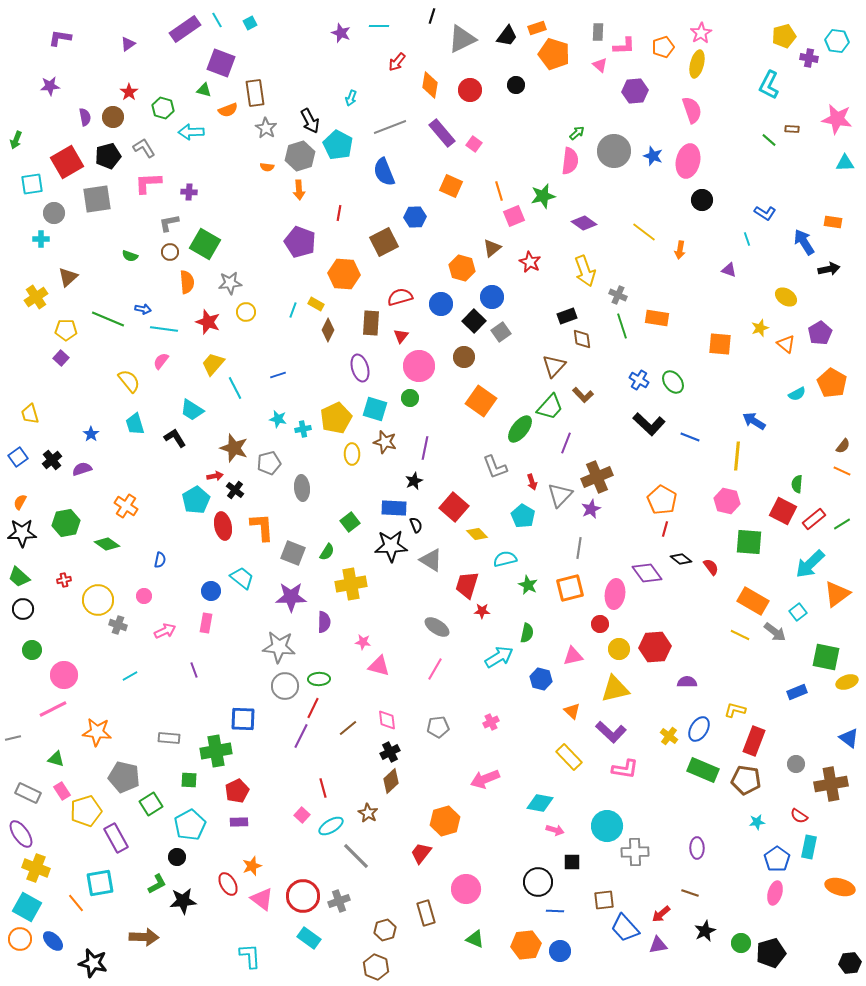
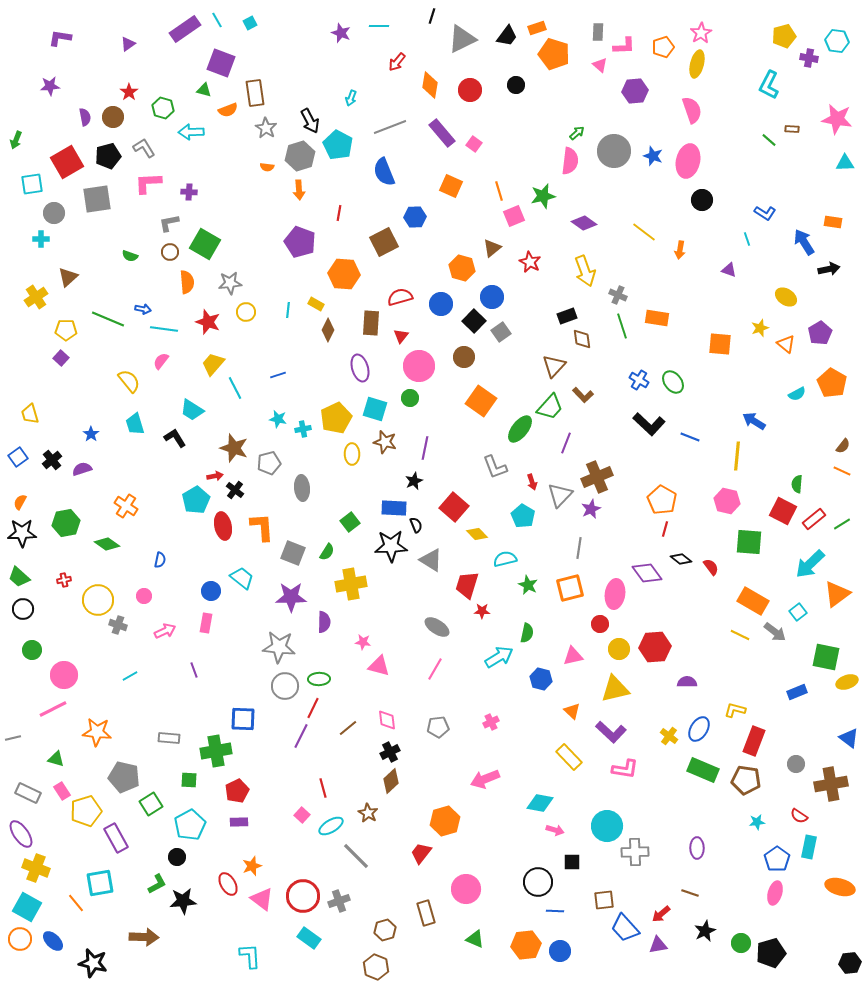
cyan line at (293, 310): moved 5 px left; rotated 14 degrees counterclockwise
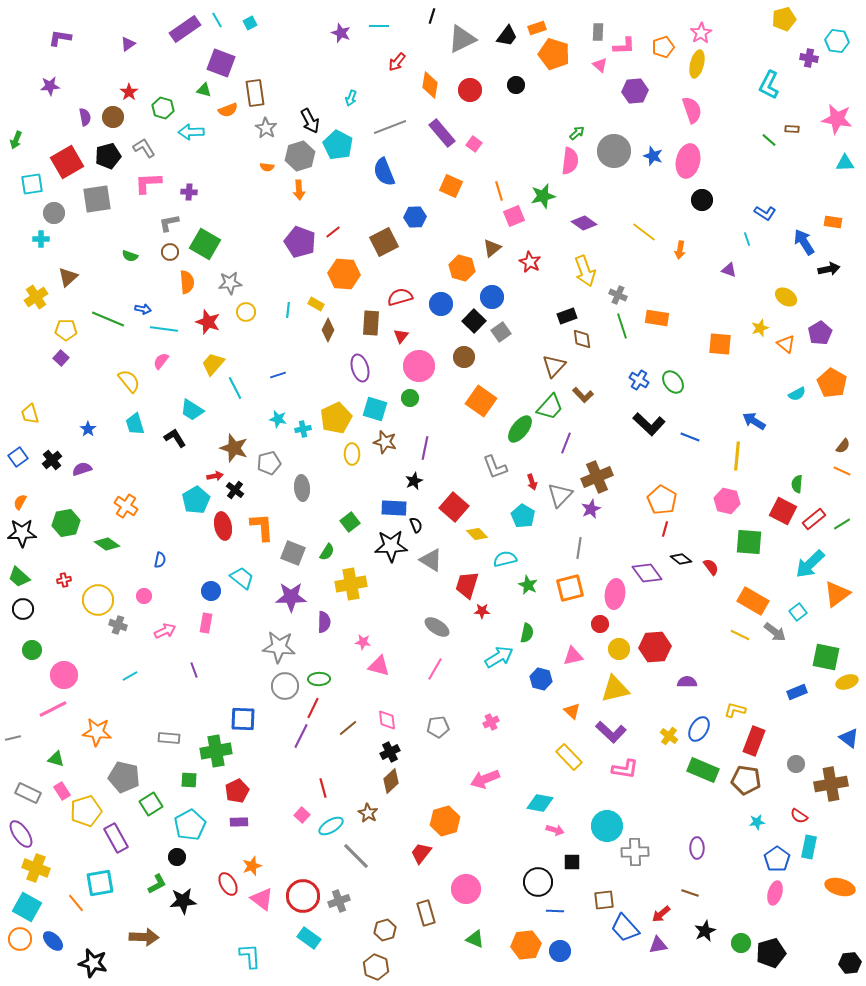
yellow pentagon at (784, 36): moved 17 px up
red line at (339, 213): moved 6 px left, 19 px down; rotated 42 degrees clockwise
blue star at (91, 434): moved 3 px left, 5 px up
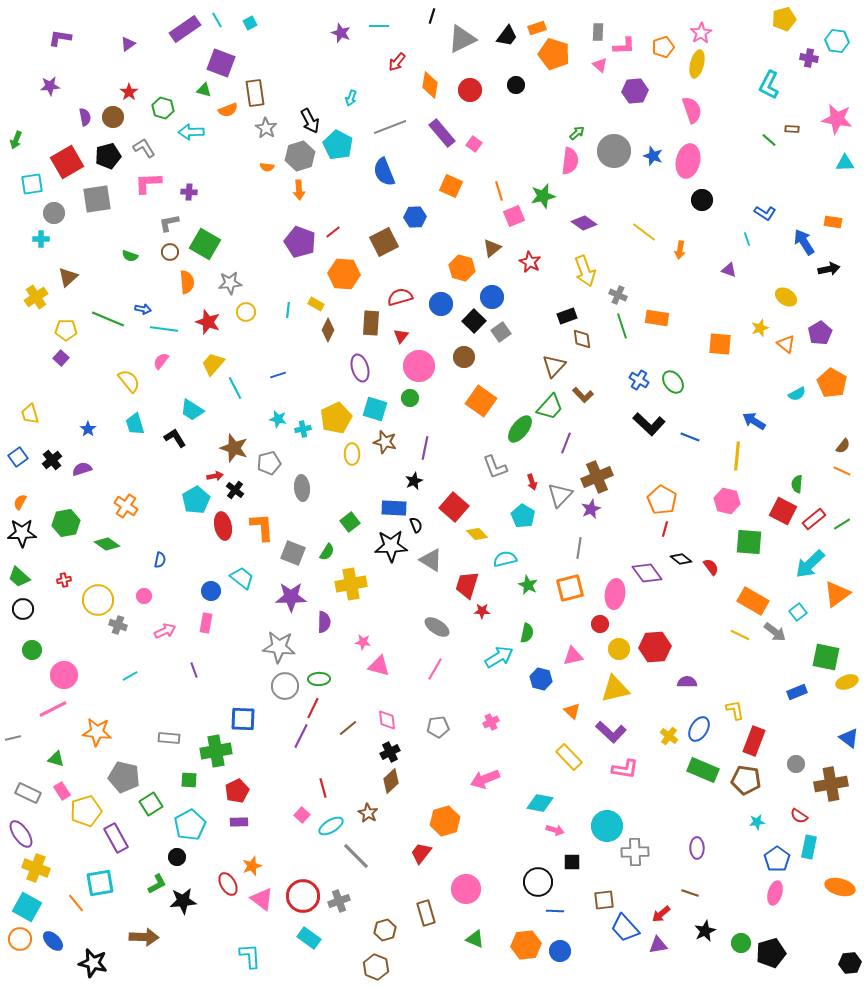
yellow L-shape at (735, 710): rotated 65 degrees clockwise
